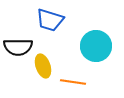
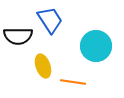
blue trapezoid: rotated 140 degrees counterclockwise
black semicircle: moved 11 px up
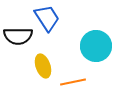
blue trapezoid: moved 3 px left, 2 px up
orange line: rotated 20 degrees counterclockwise
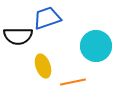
blue trapezoid: rotated 76 degrees counterclockwise
